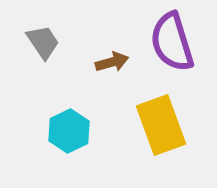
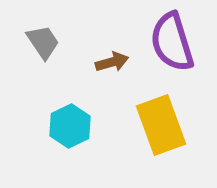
cyan hexagon: moved 1 px right, 5 px up
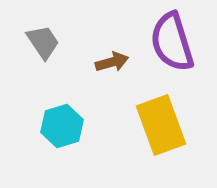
cyan hexagon: moved 8 px left; rotated 9 degrees clockwise
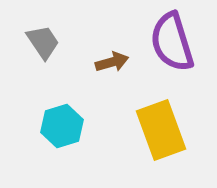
yellow rectangle: moved 5 px down
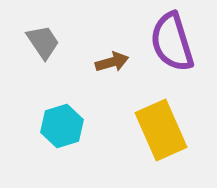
yellow rectangle: rotated 4 degrees counterclockwise
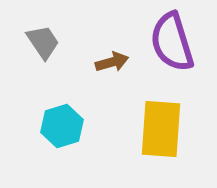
yellow rectangle: moved 1 px up; rotated 28 degrees clockwise
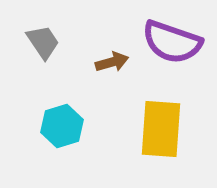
purple semicircle: rotated 54 degrees counterclockwise
